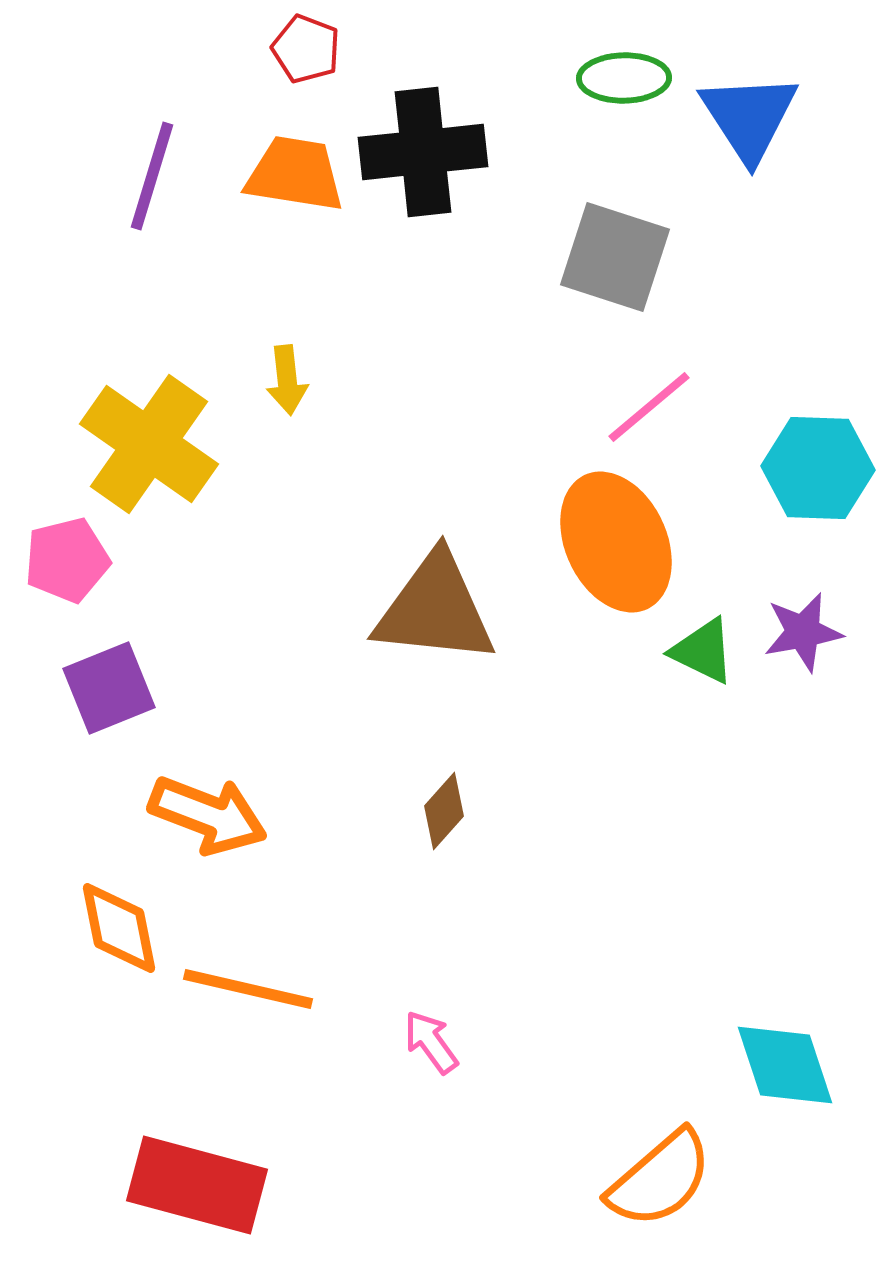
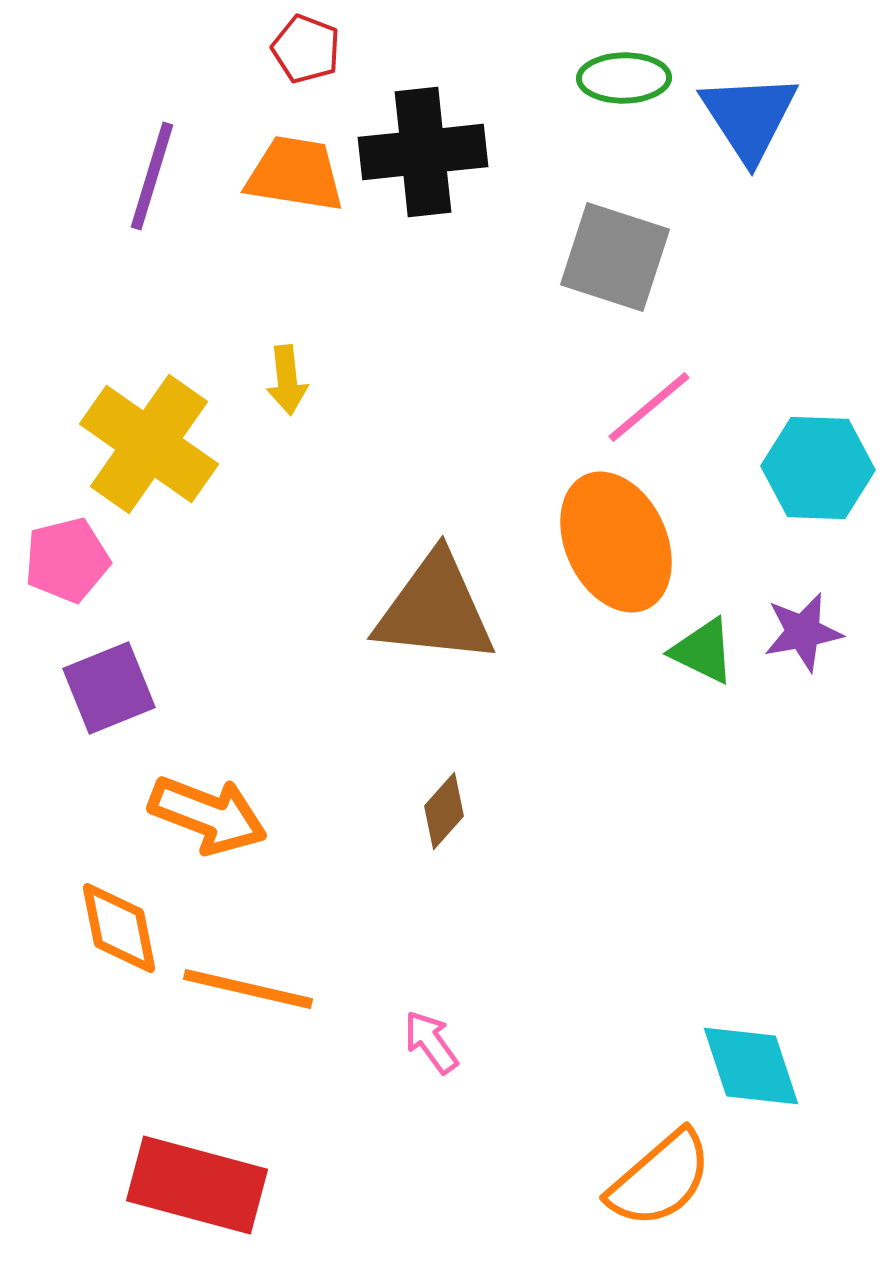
cyan diamond: moved 34 px left, 1 px down
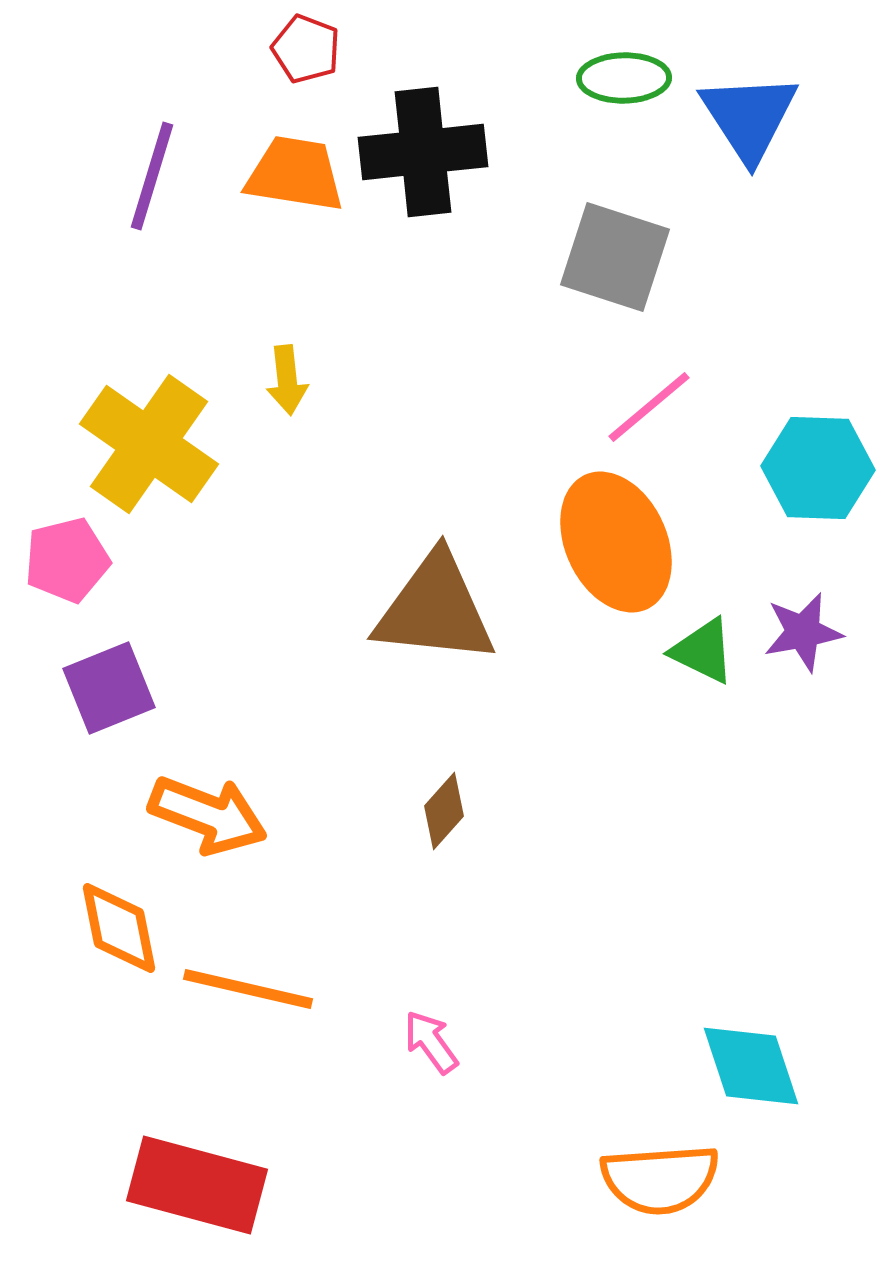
orange semicircle: rotated 37 degrees clockwise
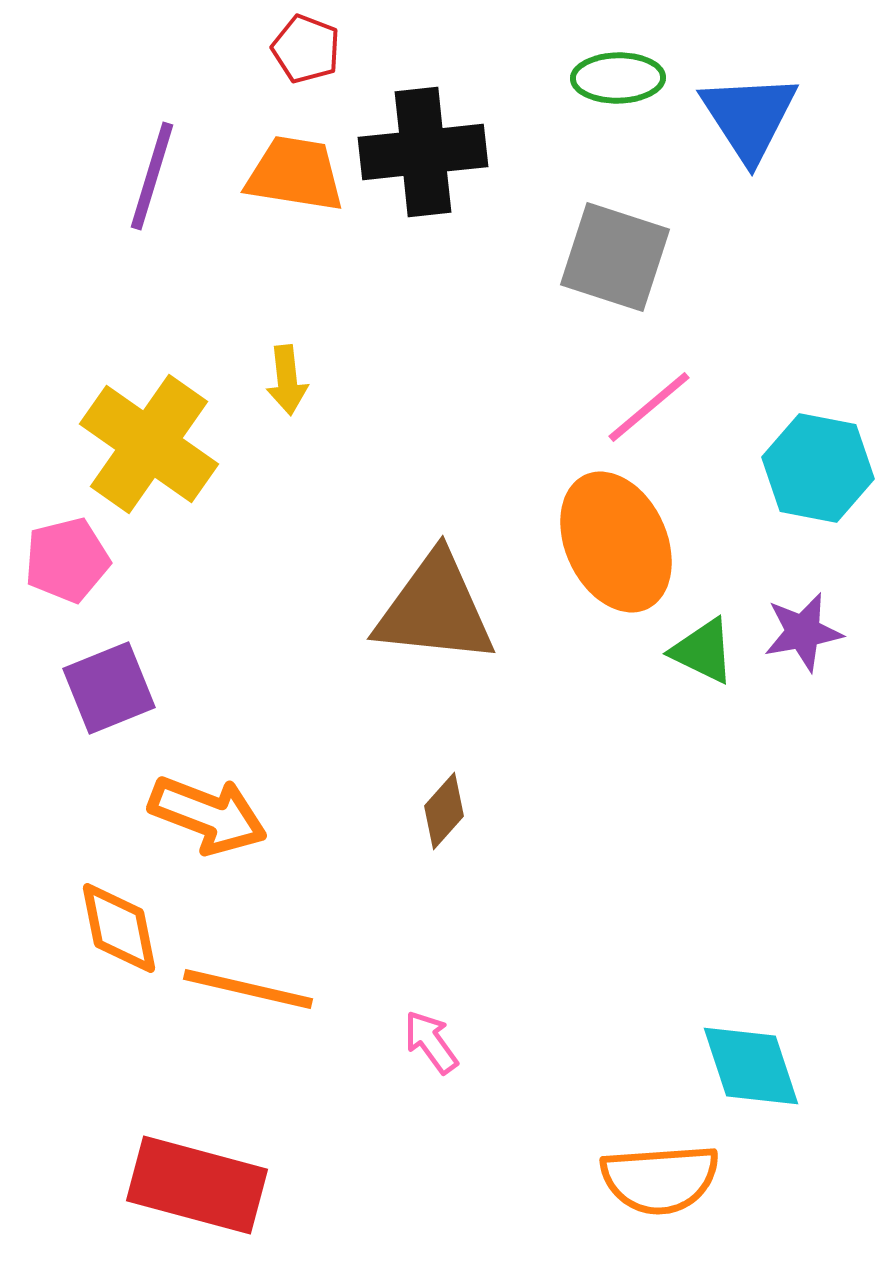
green ellipse: moved 6 px left
cyan hexagon: rotated 9 degrees clockwise
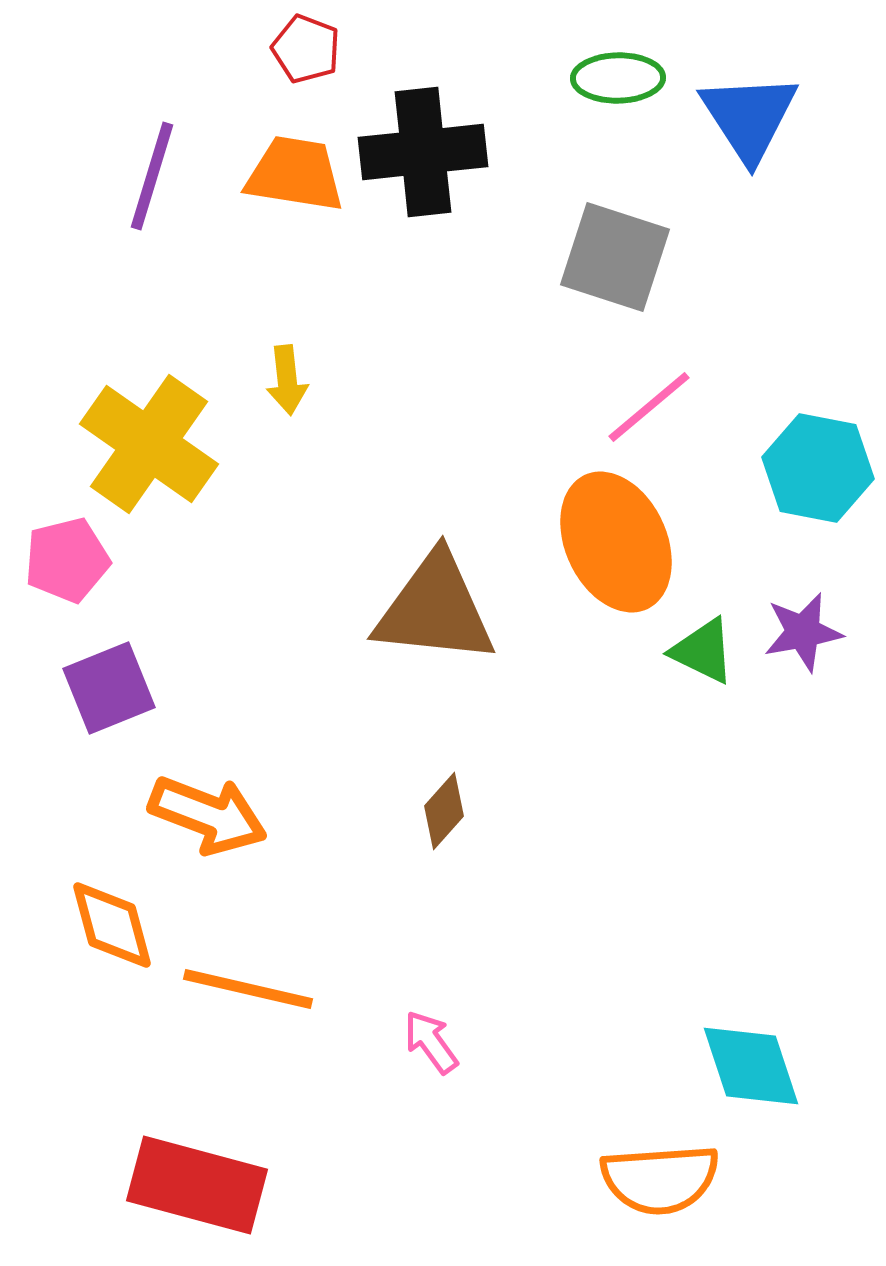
orange diamond: moved 7 px left, 3 px up; rotated 4 degrees counterclockwise
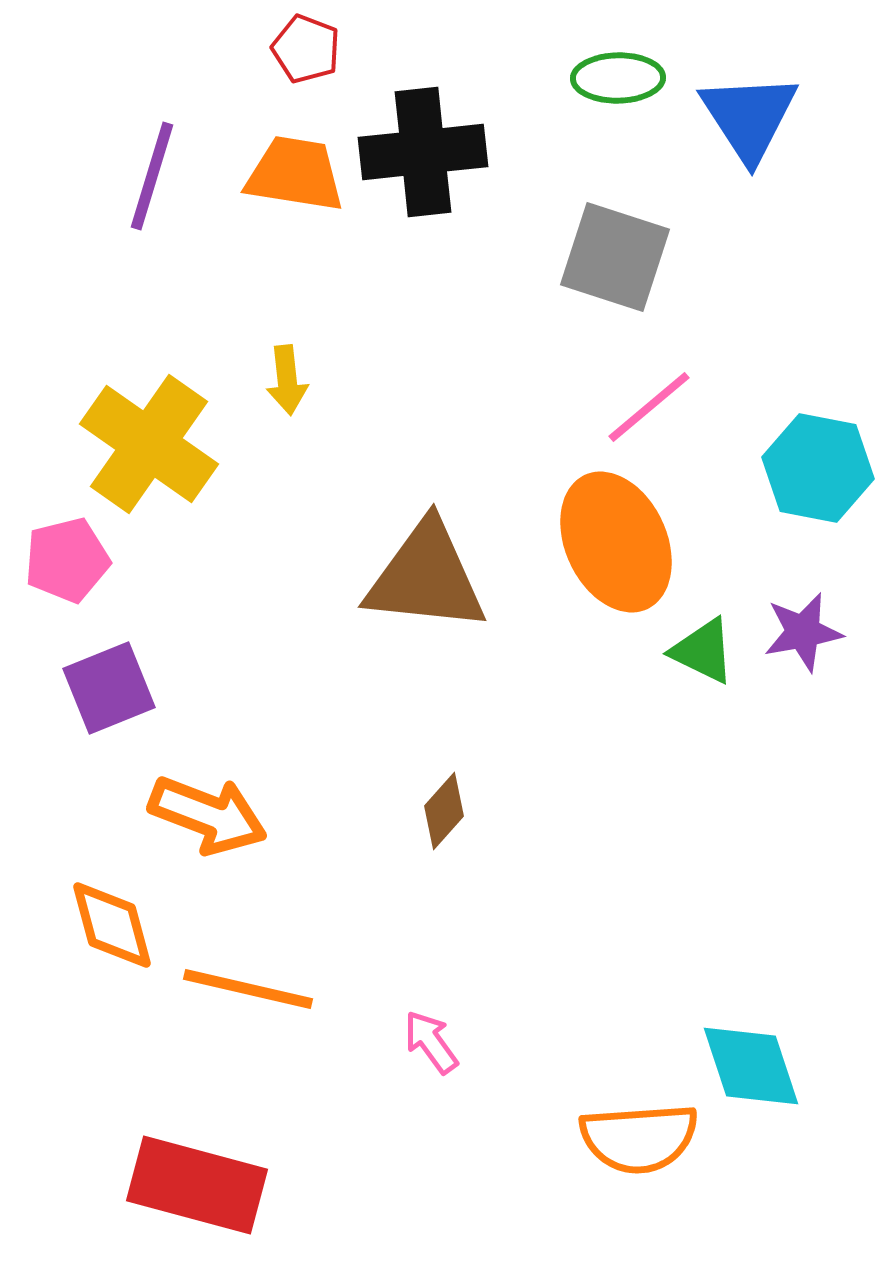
brown triangle: moved 9 px left, 32 px up
orange semicircle: moved 21 px left, 41 px up
